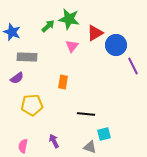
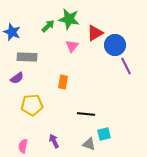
blue circle: moved 1 px left
purple line: moved 7 px left
gray triangle: moved 1 px left, 3 px up
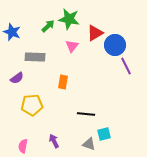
gray rectangle: moved 8 px right
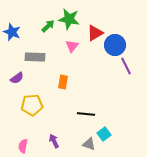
cyan square: rotated 24 degrees counterclockwise
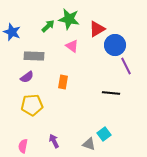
red triangle: moved 2 px right, 4 px up
pink triangle: rotated 32 degrees counterclockwise
gray rectangle: moved 1 px left, 1 px up
purple semicircle: moved 10 px right, 1 px up
black line: moved 25 px right, 21 px up
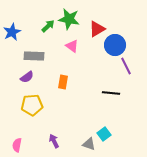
blue star: rotated 24 degrees clockwise
pink semicircle: moved 6 px left, 1 px up
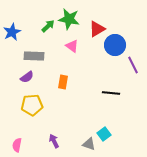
purple line: moved 7 px right, 1 px up
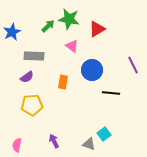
blue circle: moved 23 px left, 25 px down
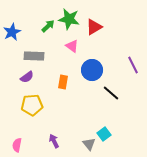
red triangle: moved 3 px left, 2 px up
black line: rotated 36 degrees clockwise
gray triangle: rotated 32 degrees clockwise
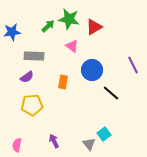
blue star: rotated 18 degrees clockwise
